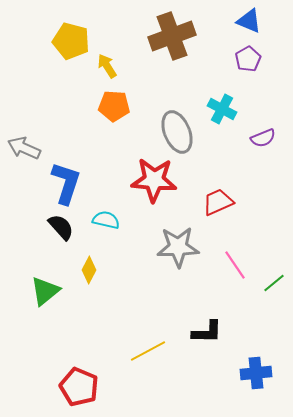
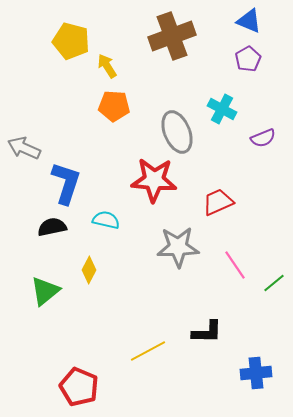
black semicircle: moved 9 px left; rotated 60 degrees counterclockwise
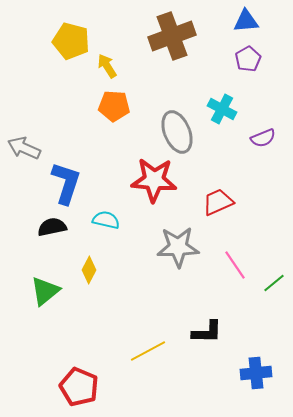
blue triangle: moved 3 px left; rotated 28 degrees counterclockwise
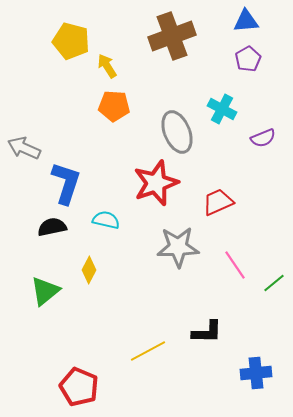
red star: moved 2 px right, 3 px down; rotated 24 degrees counterclockwise
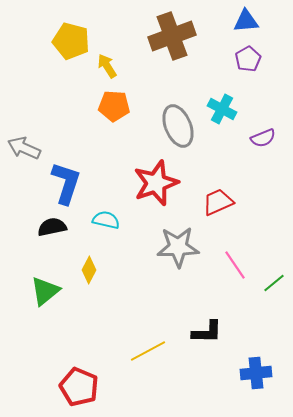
gray ellipse: moved 1 px right, 6 px up
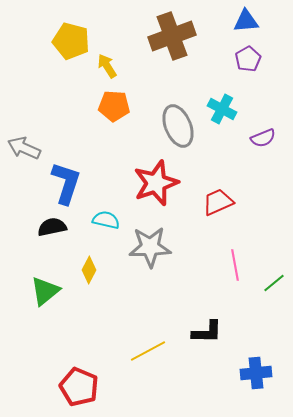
gray star: moved 28 px left
pink line: rotated 24 degrees clockwise
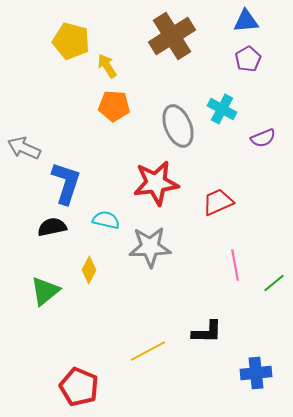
brown cross: rotated 12 degrees counterclockwise
red star: rotated 12 degrees clockwise
